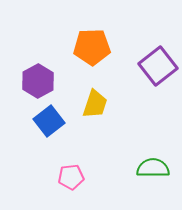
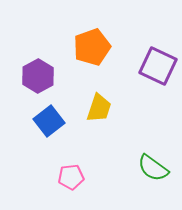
orange pentagon: rotated 18 degrees counterclockwise
purple square: rotated 27 degrees counterclockwise
purple hexagon: moved 5 px up
yellow trapezoid: moved 4 px right, 4 px down
green semicircle: rotated 144 degrees counterclockwise
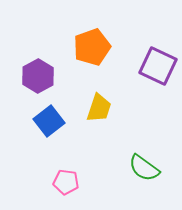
green semicircle: moved 9 px left
pink pentagon: moved 5 px left, 5 px down; rotated 15 degrees clockwise
